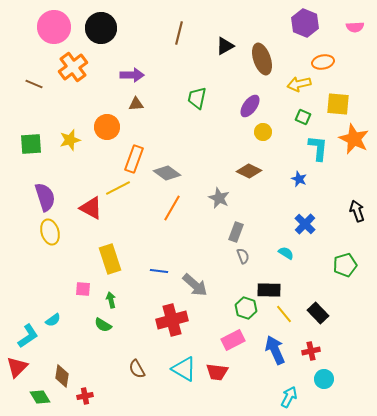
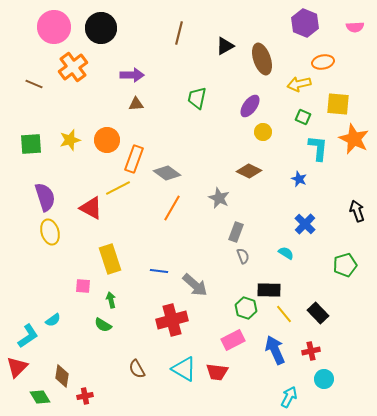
orange circle at (107, 127): moved 13 px down
pink square at (83, 289): moved 3 px up
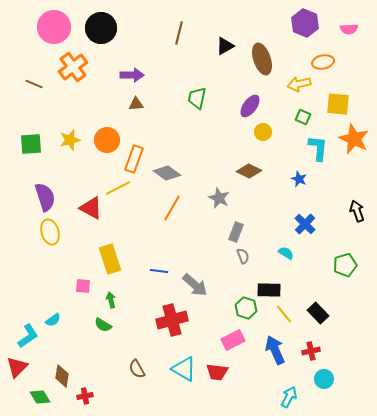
pink semicircle at (355, 27): moved 6 px left, 2 px down
